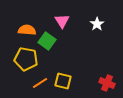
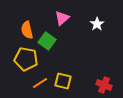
pink triangle: moved 3 px up; rotated 21 degrees clockwise
orange semicircle: rotated 108 degrees counterclockwise
red cross: moved 3 px left, 2 px down
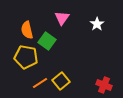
pink triangle: rotated 14 degrees counterclockwise
yellow pentagon: moved 2 px up
yellow square: moved 2 px left; rotated 36 degrees clockwise
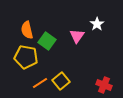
pink triangle: moved 15 px right, 18 px down
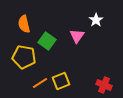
white star: moved 1 px left, 4 px up
orange semicircle: moved 3 px left, 6 px up
yellow pentagon: moved 2 px left
yellow square: rotated 18 degrees clockwise
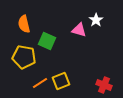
pink triangle: moved 2 px right, 6 px up; rotated 49 degrees counterclockwise
green square: rotated 12 degrees counterclockwise
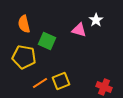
red cross: moved 2 px down
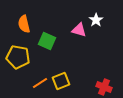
yellow pentagon: moved 6 px left
